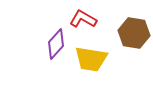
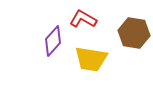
purple diamond: moved 3 px left, 3 px up
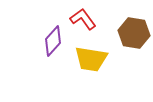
red L-shape: rotated 24 degrees clockwise
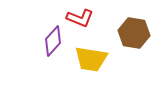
red L-shape: moved 3 px left, 1 px up; rotated 148 degrees clockwise
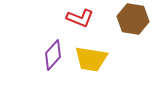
brown hexagon: moved 1 px left, 14 px up
purple diamond: moved 14 px down
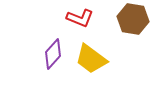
purple diamond: moved 1 px up
yellow trapezoid: rotated 28 degrees clockwise
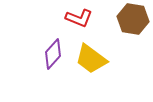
red L-shape: moved 1 px left
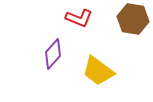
yellow trapezoid: moved 7 px right, 12 px down
